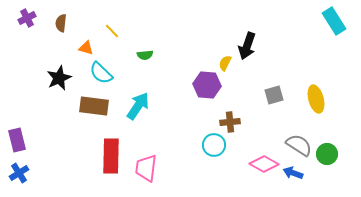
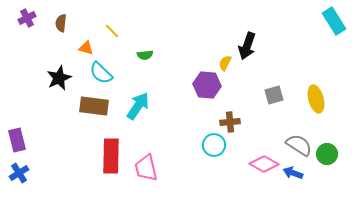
pink trapezoid: rotated 20 degrees counterclockwise
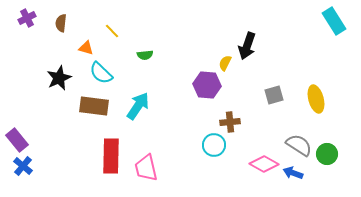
purple rectangle: rotated 25 degrees counterclockwise
blue cross: moved 4 px right, 7 px up; rotated 18 degrees counterclockwise
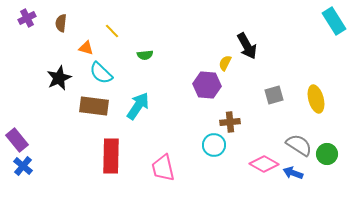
black arrow: rotated 48 degrees counterclockwise
pink trapezoid: moved 17 px right
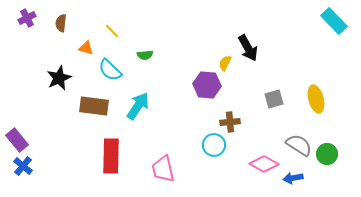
cyan rectangle: rotated 12 degrees counterclockwise
black arrow: moved 1 px right, 2 px down
cyan semicircle: moved 9 px right, 3 px up
gray square: moved 4 px down
pink trapezoid: moved 1 px down
blue arrow: moved 5 px down; rotated 30 degrees counterclockwise
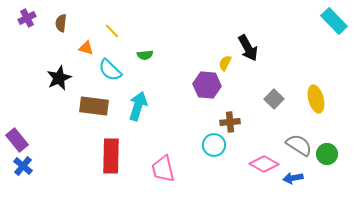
gray square: rotated 30 degrees counterclockwise
cyan arrow: rotated 16 degrees counterclockwise
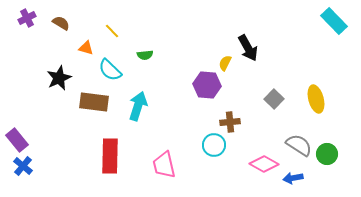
brown semicircle: rotated 114 degrees clockwise
brown rectangle: moved 4 px up
red rectangle: moved 1 px left
pink trapezoid: moved 1 px right, 4 px up
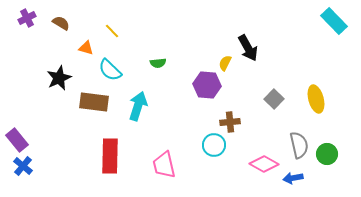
green semicircle: moved 13 px right, 8 px down
gray semicircle: rotated 44 degrees clockwise
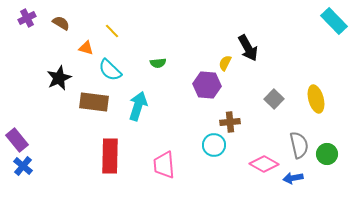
pink trapezoid: rotated 8 degrees clockwise
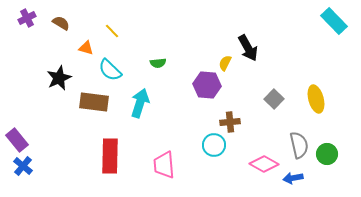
cyan arrow: moved 2 px right, 3 px up
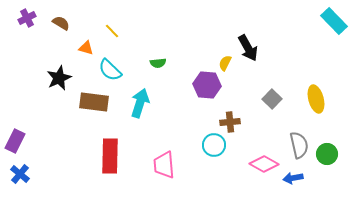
gray square: moved 2 px left
purple rectangle: moved 2 px left, 1 px down; rotated 65 degrees clockwise
blue cross: moved 3 px left, 8 px down
